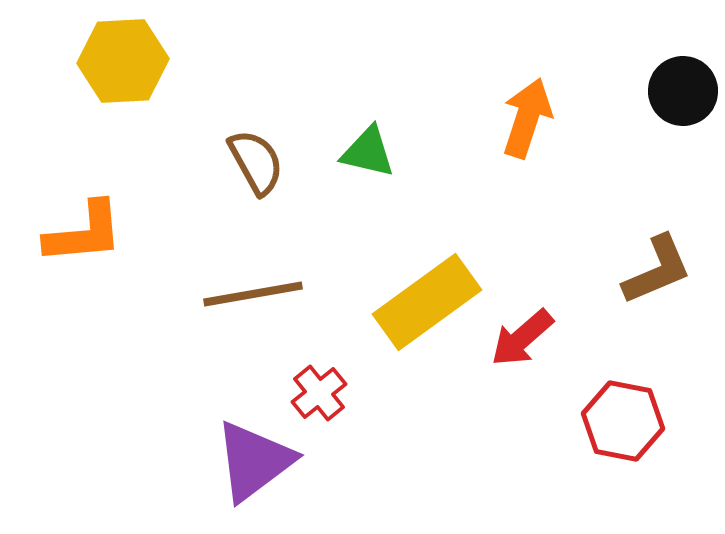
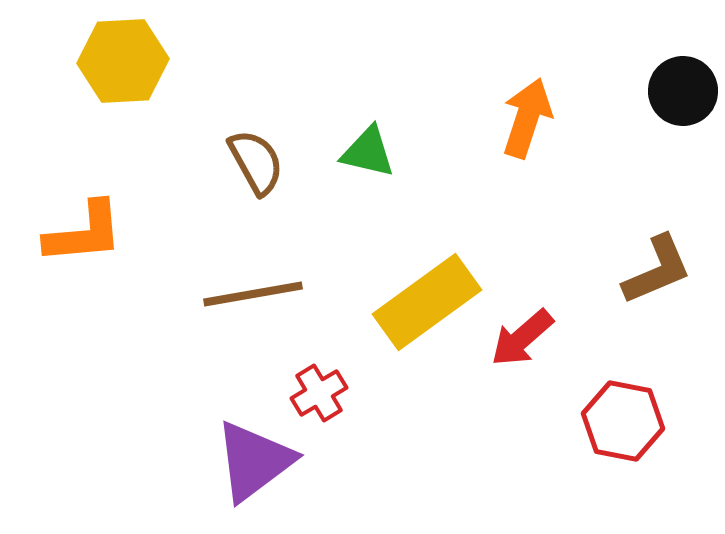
red cross: rotated 8 degrees clockwise
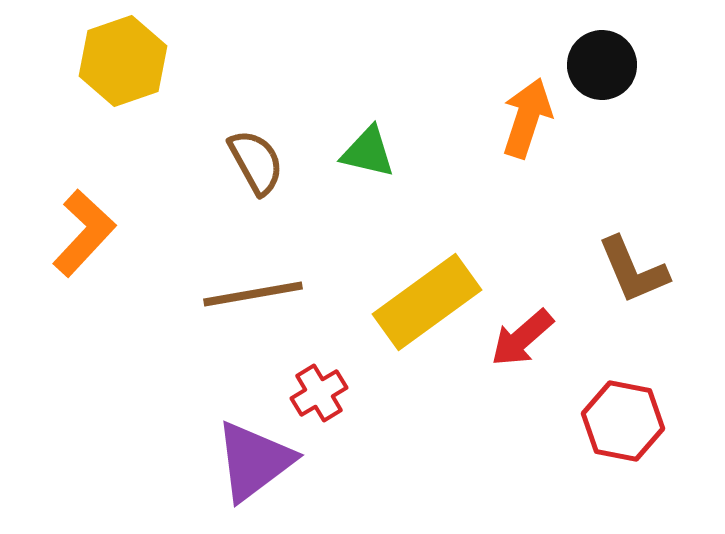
yellow hexagon: rotated 16 degrees counterclockwise
black circle: moved 81 px left, 26 px up
orange L-shape: rotated 42 degrees counterclockwise
brown L-shape: moved 24 px left; rotated 90 degrees clockwise
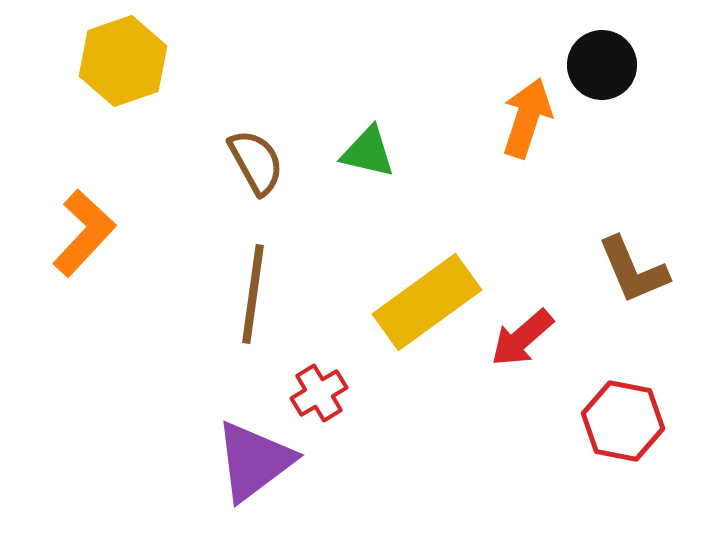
brown line: rotated 72 degrees counterclockwise
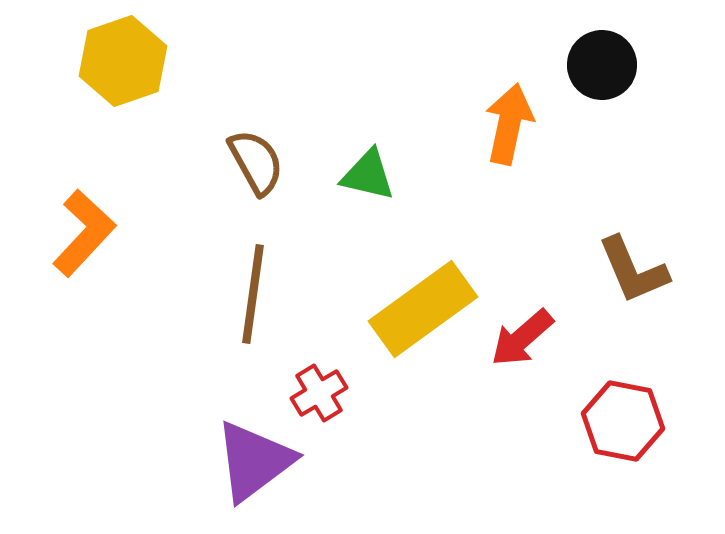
orange arrow: moved 18 px left, 6 px down; rotated 6 degrees counterclockwise
green triangle: moved 23 px down
yellow rectangle: moved 4 px left, 7 px down
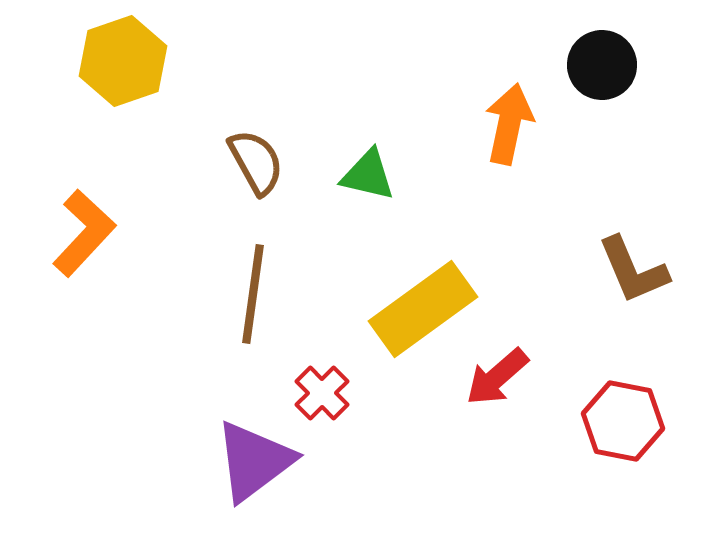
red arrow: moved 25 px left, 39 px down
red cross: moved 3 px right; rotated 14 degrees counterclockwise
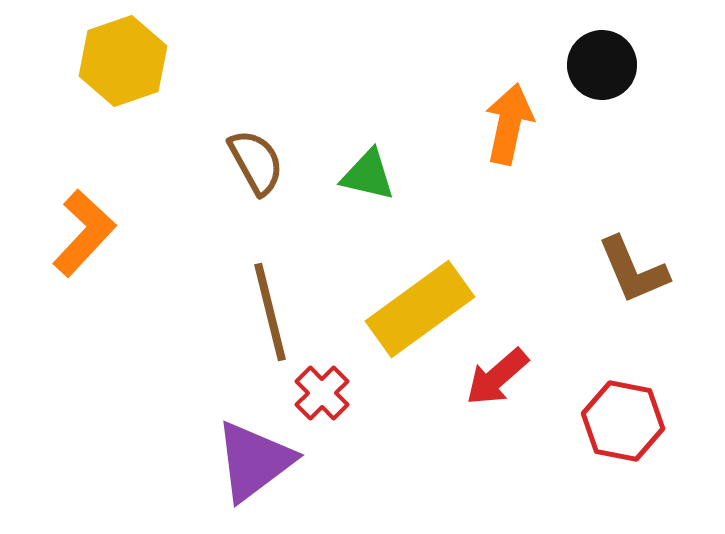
brown line: moved 17 px right, 18 px down; rotated 22 degrees counterclockwise
yellow rectangle: moved 3 px left
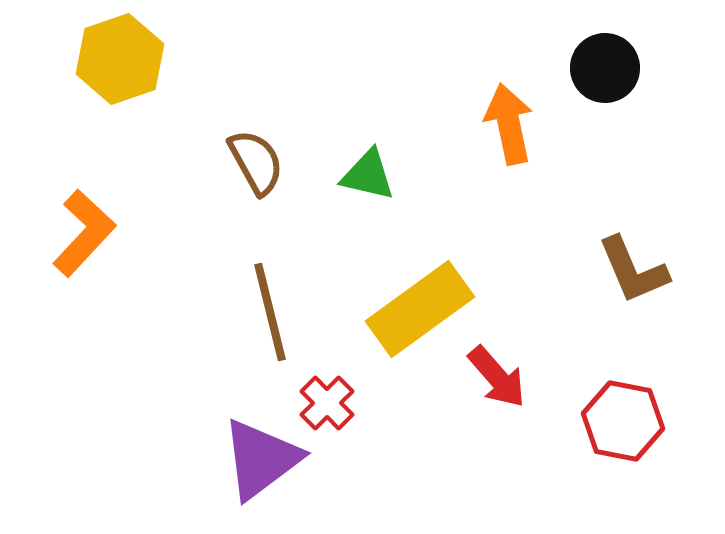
yellow hexagon: moved 3 px left, 2 px up
black circle: moved 3 px right, 3 px down
orange arrow: rotated 24 degrees counterclockwise
red arrow: rotated 90 degrees counterclockwise
red cross: moved 5 px right, 10 px down
purple triangle: moved 7 px right, 2 px up
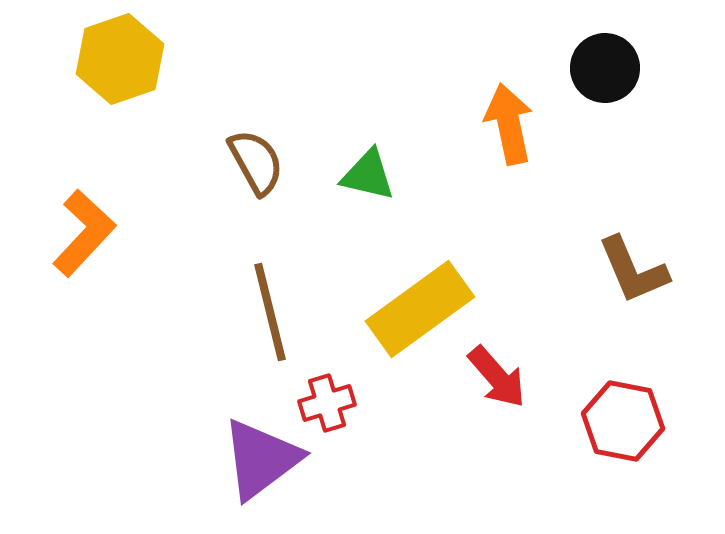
red cross: rotated 28 degrees clockwise
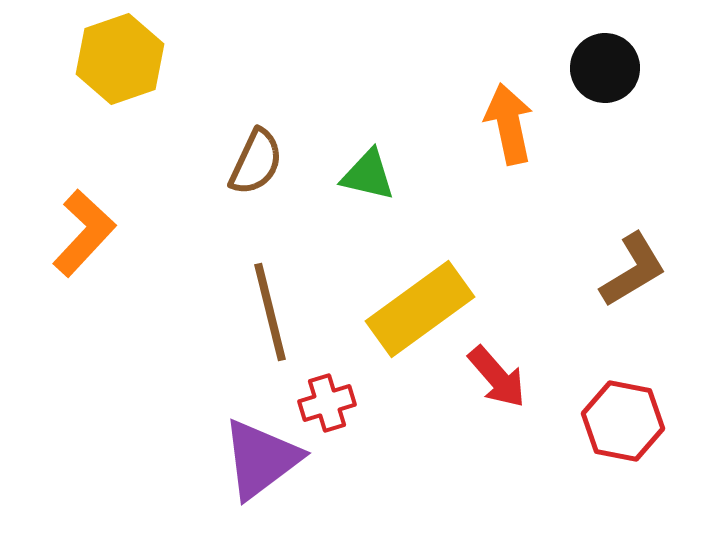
brown semicircle: rotated 54 degrees clockwise
brown L-shape: rotated 98 degrees counterclockwise
